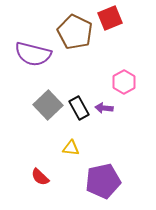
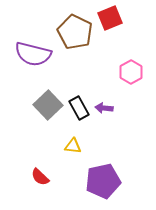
pink hexagon: moved 7 px right, 10 px up
yellow triangle: moved 2 px right, 2 px up
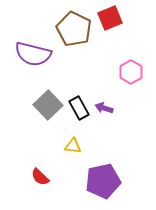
brown pentagon: moved 1 px left, 3 px up
purple arrow: rotated 12 degrees clockwise
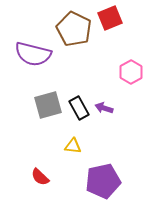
gray square: rotated 28 degrees clockwise
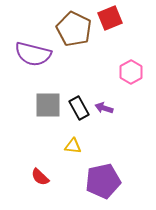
gray square: rotated 16 degrees clockwise
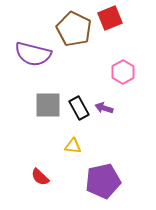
pink hexagon: moved 8 px left
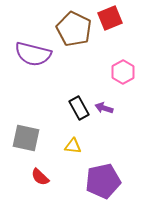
gray square: moved 22 px left, 33 px down; rotated 12 degrees clockwise
